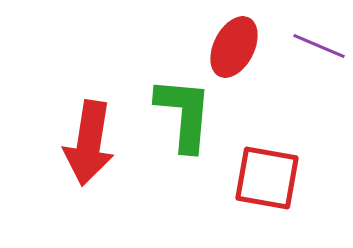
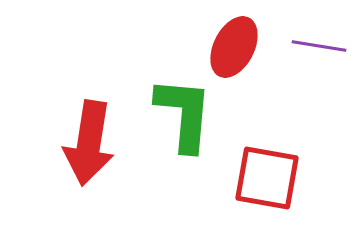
purple line: rotated 14 degrees counterclockwise
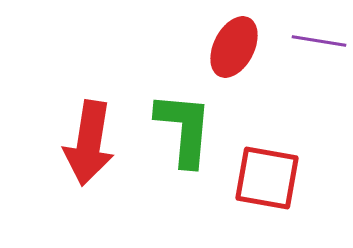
purple line: moved 5 px up
green L-shape: moved 15 px down
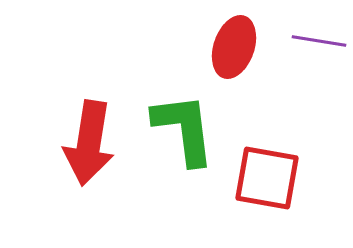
red ellipse: rotated 8 degrees counterclockwise
green L-shape: rotated 12 degrees counterclockwise
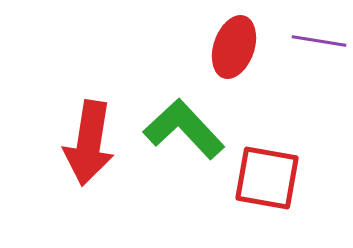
green L-shape: rotated 36 degrees counterclockwise
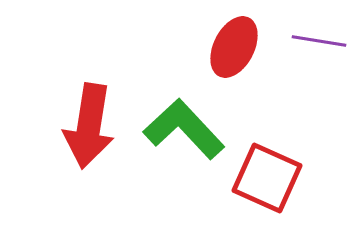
red ellipse: rotated 8 degrees clockwise
red arrow: moved 17 px up
red square: rotated 14 degrees clockwise
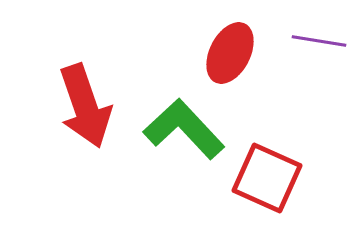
red ellipse: moved 4 px left, 6 px down
red arrow: moved 4 px left, 20 px up; rotated 28 degrees counterclockwise
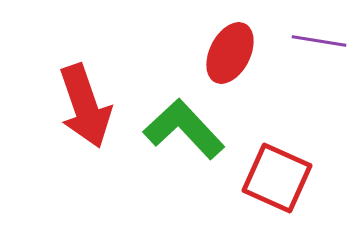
red square: moved 10 px right
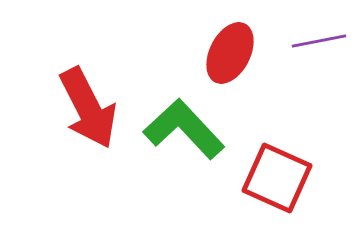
purple line: rotated 20 degrees counterclockwise
red arrow: moved 3 px right, 2 px down; rotated 8 degrees counterclockwise
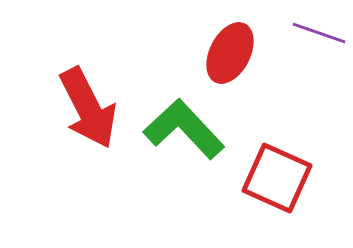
purple line: moved 8 px up; rotated 30 degrees clockwise
